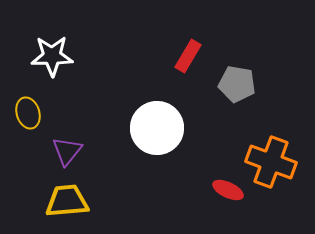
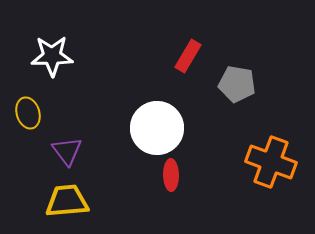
purple triangle: rotated 16 degrees counterclockwise
red ellipse: moved 57 px left, 15 px up; rotated 64 degrees clockwise
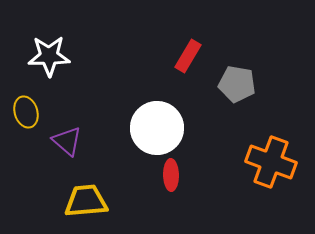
white star: moved 3 px left
yellow ellipse: moved 2 px left, 1 px up
purple triangle: moved 10 px up; rotated 12 degrees counterclockwise
yellow trapezoid: moved 19 px right
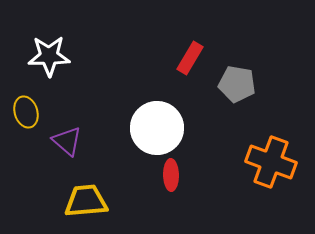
red rectangle: moved 2 px right, 2 px down
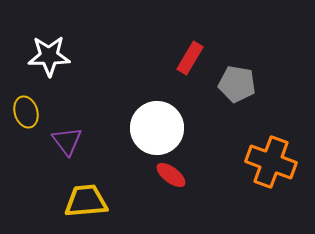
purple triangle: rotated 12 degrees clockwise
red ellipse: rotated 52 degrees counterclockwise
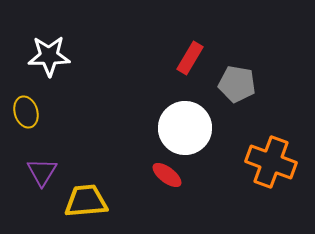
white circle: moved 28 px right
purple triangle: moved 25 px left, 31 px down; rotated 8 degrees clockwise
red ellipse: moved 4 px left
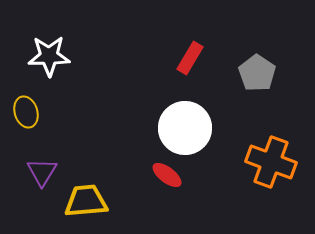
gray pentagon: moved 20 px right, 11 px up; rotated 24 degrees clockwise
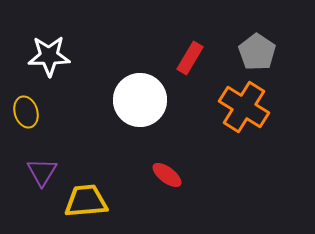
gray pentagon: moved 21 px up
white circle: moved 45 px left, 28 px up
orange cross: moved 27 px left, 55 px up; rotated 12 degrees clockwise
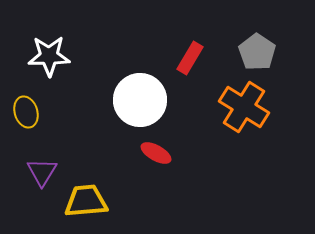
red ellipse: moved 11 px left, 22 px up; rotated 8 degrees counterclockwise
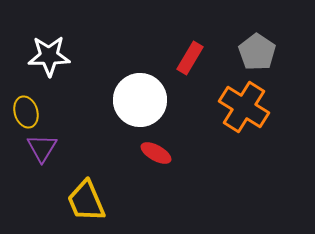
purple triangle: moved 24 px up
yellow trapezoid: rotated 108 degrees counterclockwise
